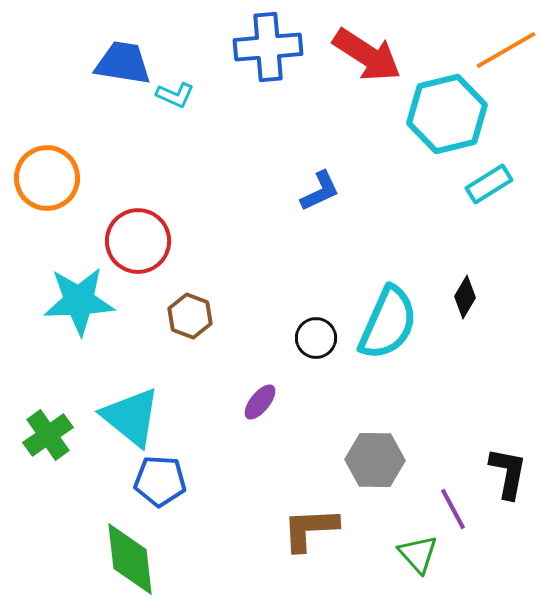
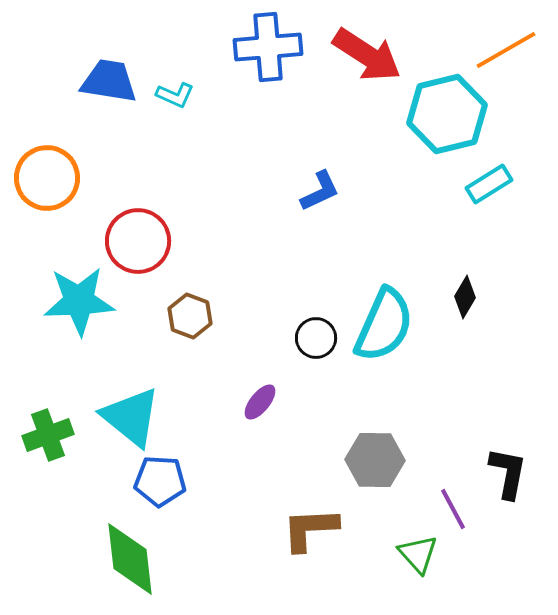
blue trapezoid: moved 14 px left, 18 px down
cyan semicircle: moved 4 px left, 2 px down
green cross: rotated 15 degrees clockwise
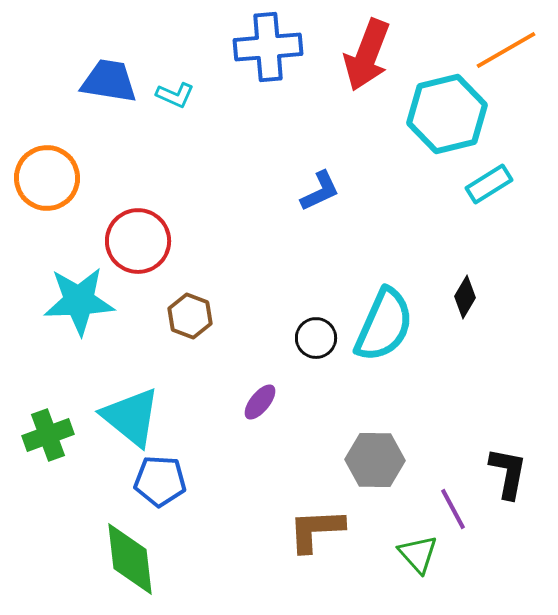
red arrow: rotated 78 degrees clockwise
brown L-shape: moved 6 px right, 1 px down
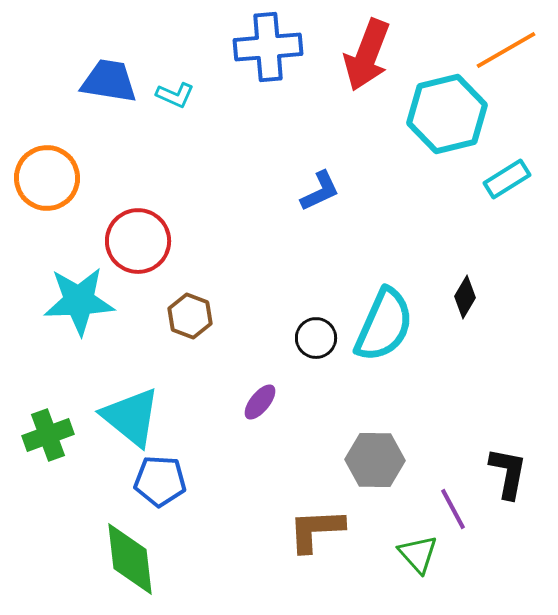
cyan rectangle: moved 18 px right, 5 px up
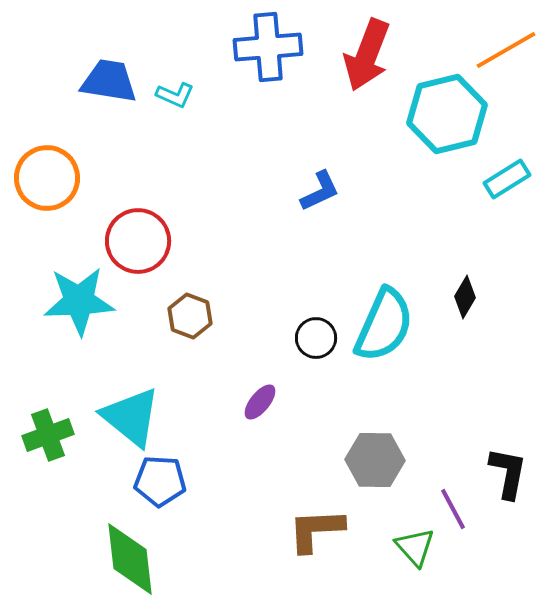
green triangle: moved 3 px left, 7 px up
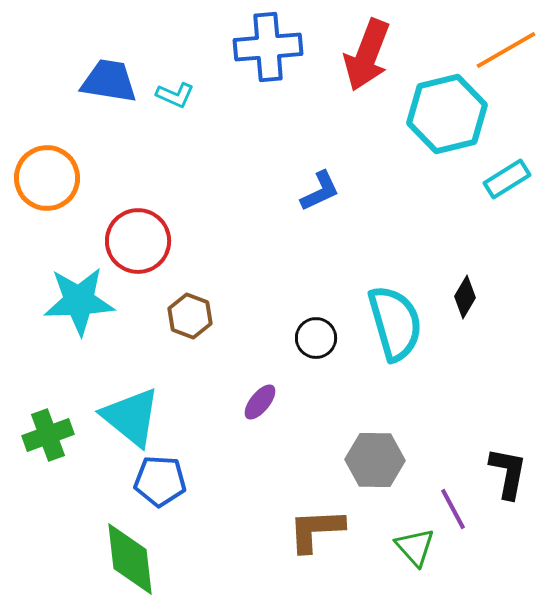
cyan semicircle: moved 11 px right, 2 px up; rotated 40 degrees counterclockwise
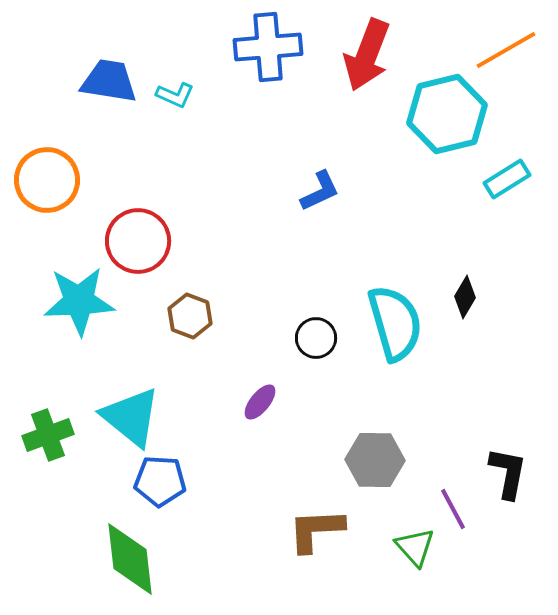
orange circle: moved 2 px down
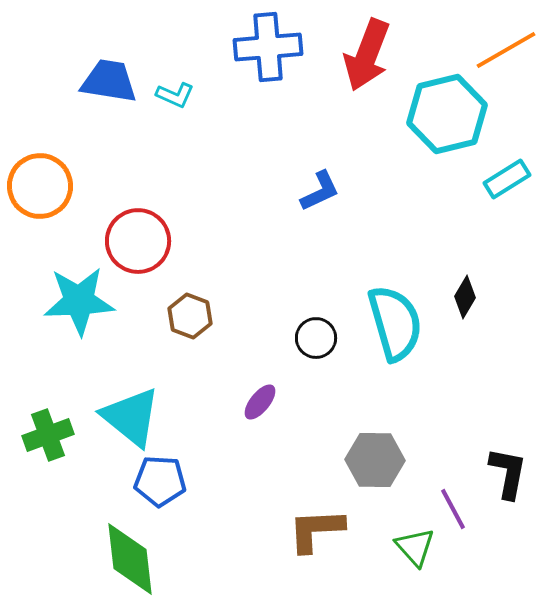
orange circle: moved 7 px left, 6 px down
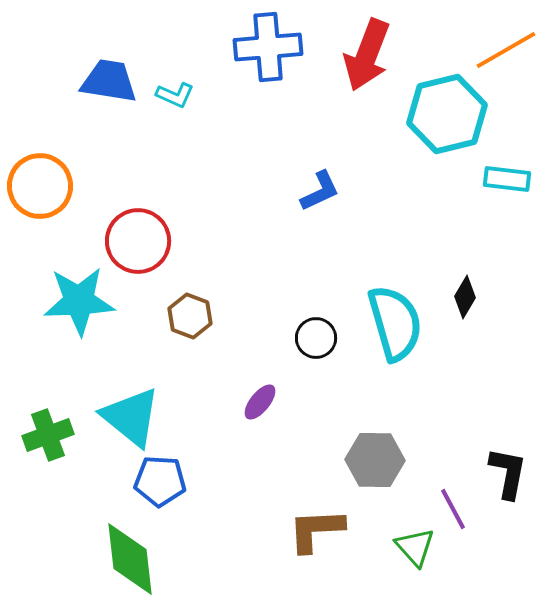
cyan rectangle: rotated 39 degrees clockwise
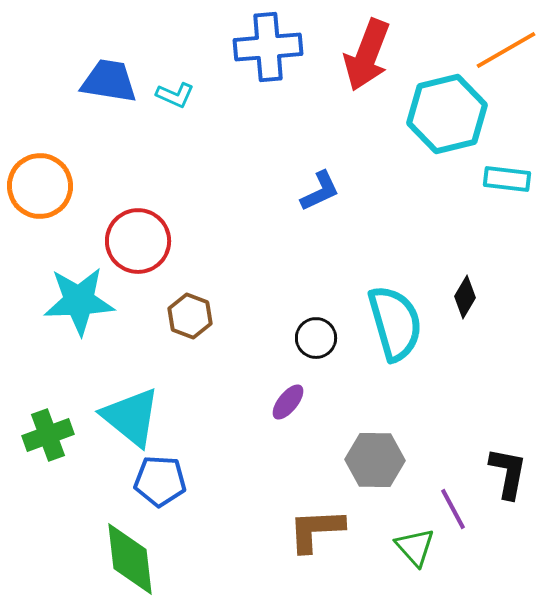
purple ellipse: moved 28 px right
